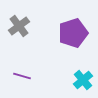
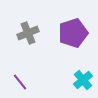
gray cross: moved 9 px right, 7 px down; rotated 15 degrees clockwise
purple line: moved 2 px left, 6 px down; rotated 36 degrees clockwise
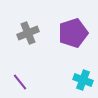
cyan cross: rotated 30 degrees counterclockwise
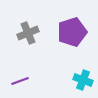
purple pentagon: moved 1 px left, 1 px up
purple line: moved 1 px up; rotated 72 degrees counterclockwise
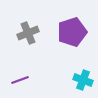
purple line: moved 1 px up
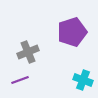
gray cross: moved 19 px down
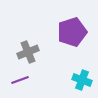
cyan cross: moved 1 px left
